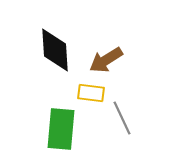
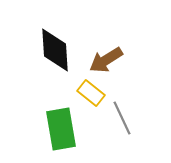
yellow rectangle: rotated 32 degrees clockwise
green rectangle: rotated 15 degrees counterclockwise
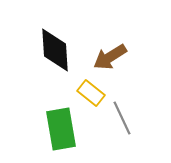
brown arrow: moved 4 px right, 3 px up
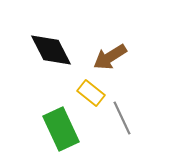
black diamond: moved 4 px left; rotated 24 degrees counterclockwise
green rectangle: rotated 15 degrees counterclockwise
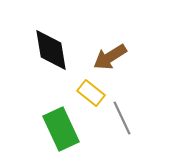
black diamond: rotated 18 degrees clockwise
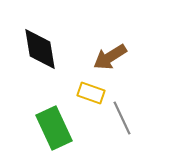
black diamond: moved 11 px left, 1 px up
yellow rectangle: rotated 20 degrees counterclockwise
green rectangle: moved 7 px left, 1 px up
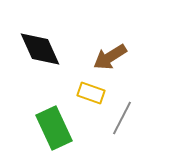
black diamond: rotated 15 degrees counterclockwise
gray line: rotated 52 degrees clockwise
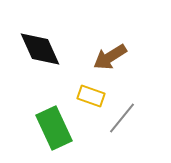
yellow rectangle: moved 3 px down
gray line: rotated 12 degrees clockwise
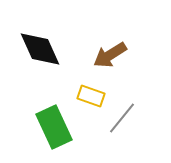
brown arrow: moved 2 px up
green rectangle: moved 1 px up
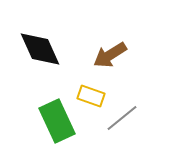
gray line: rotated 12 degrees clockwise
green rectangle: moved 3 px right, 6 px up
